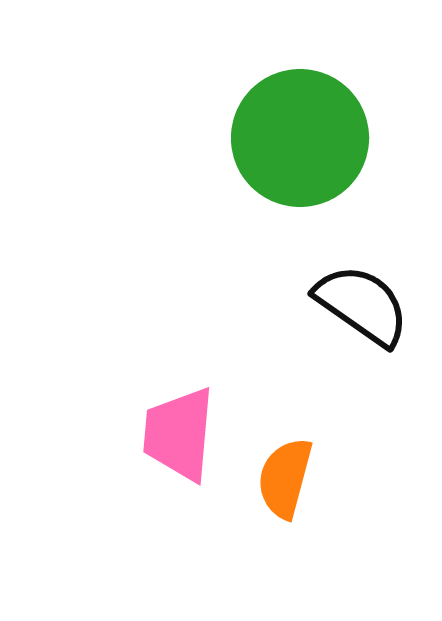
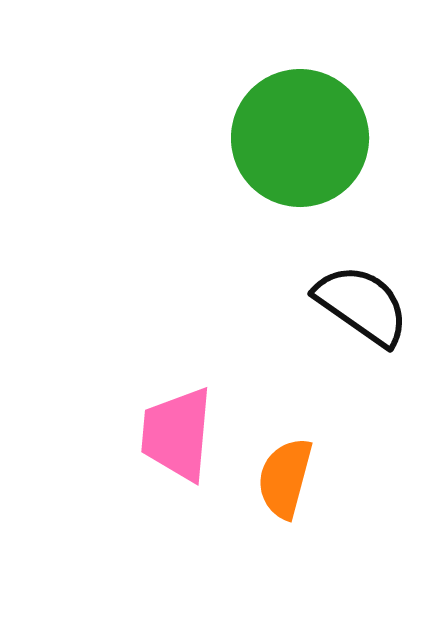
pink trapezoid: moved 2 px left
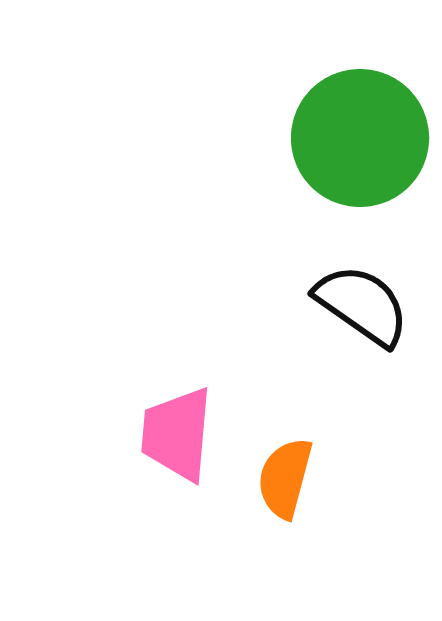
green circle: moved 60 px right
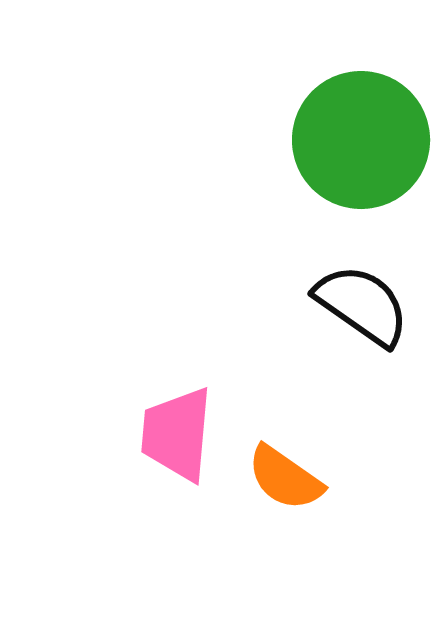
green circle: moved 1 px right, 2 px down
orange semicircle: rotated 70 degrees counterclockwise
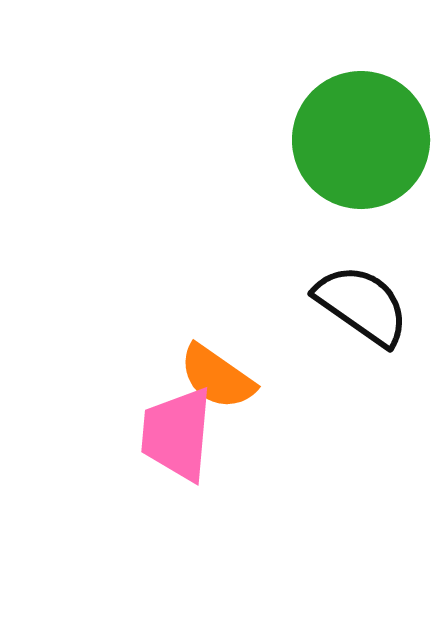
orange semicircle: moved 68 px left, 101 px up
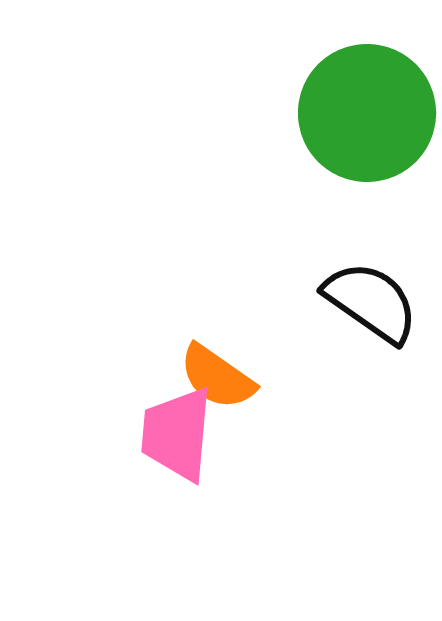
green circle: moved 6 px right, 27 px up
black semicircle: moved 9 px right, 3 px up
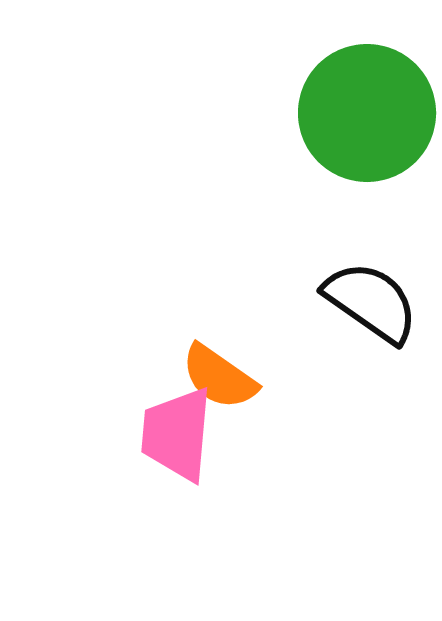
orange semicircle: moved 2 px right
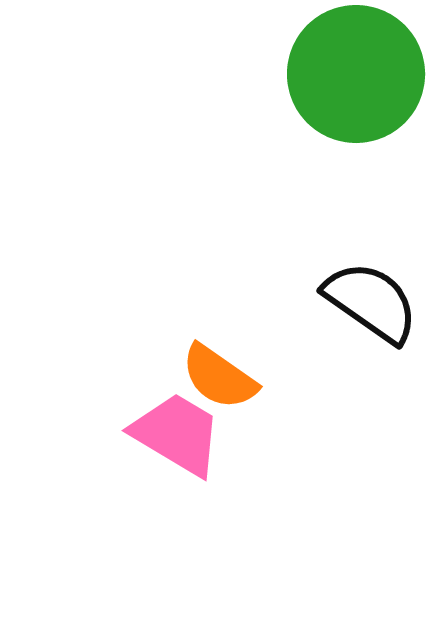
green circle: moved 11 px left, 39 px up
pink trapezoid: rotated 116 degrees clockwise
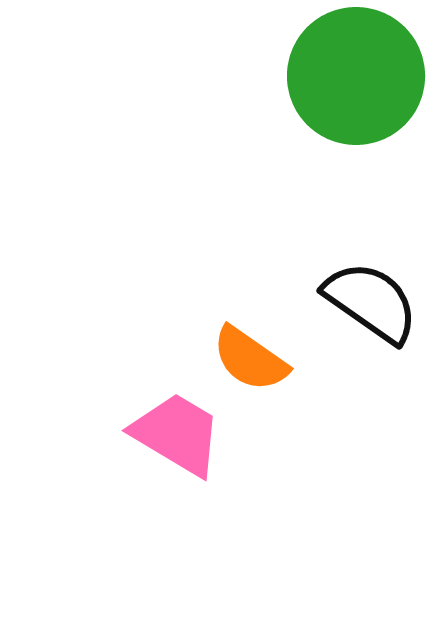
green circle: moved 2 px down
orange semicircle: moved 31 px right, 18 px up
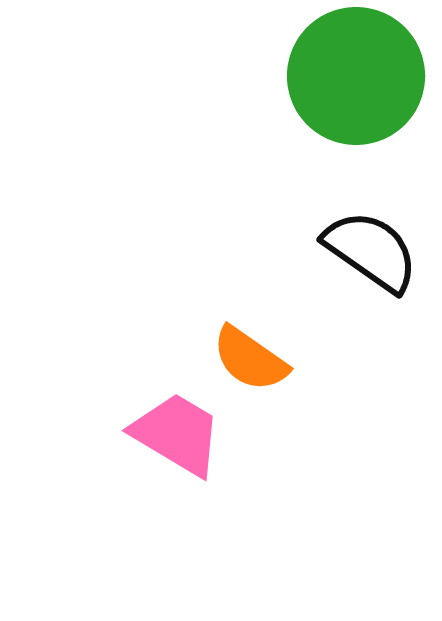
black semicircle: moved 51 px up
